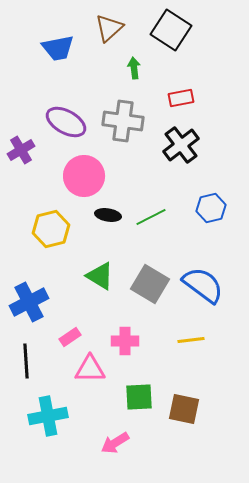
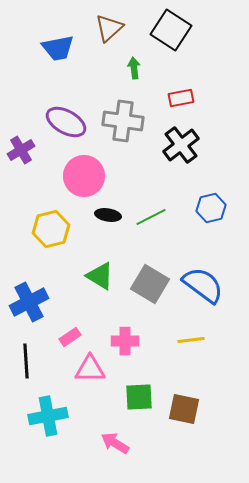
pink arrow: rotated 64 degrees clockwise
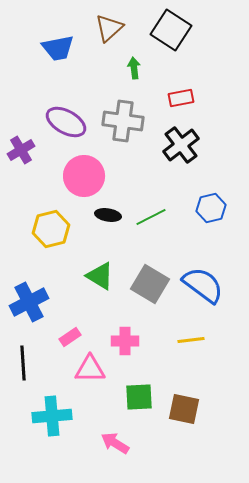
black line: moved 3 px left, 2 px down
cyan cross: moved 4 px right; rotated 6 degrees clockwise
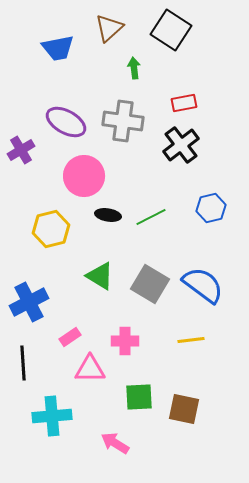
red rectangle: moved 3 px right, 5 px down
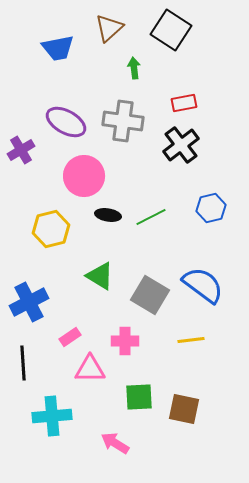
gray square: moved 11 px down
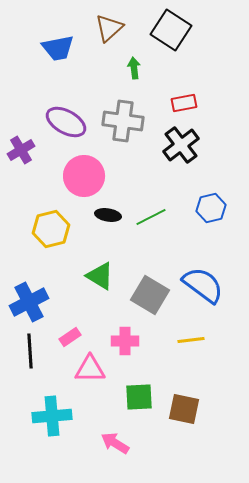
black line: moved 7 px right, 12 px up
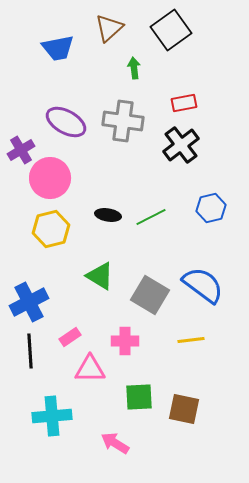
black square: rotated 21 degrees clockwise
pink circle: moved 34 px left, 2 px down
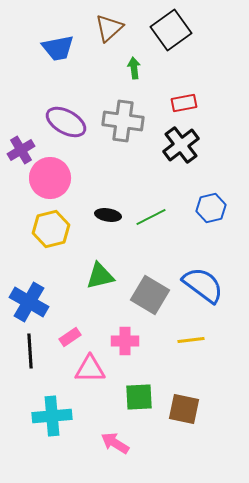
green triangle: rotated 44 degrees counterclockwise
blue cross: rotated 33 degrees counterclockwise
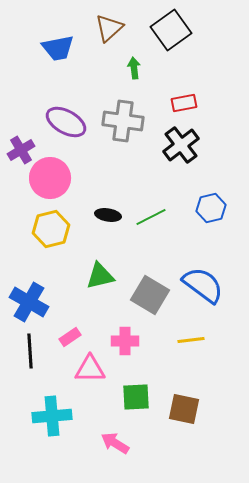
green square: moved 3 px left
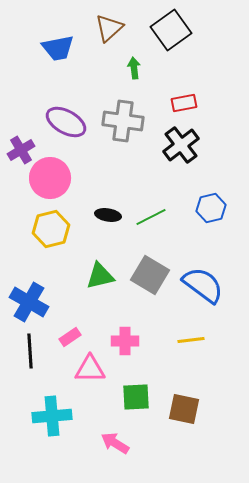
gray square: moved 20 px up
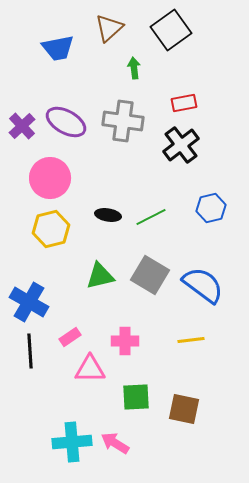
purple cross: moved 1 px right, 24 px up; rotated 12 degrees counterclockwise
cyan cross: moved 20 px right, 26 px down
